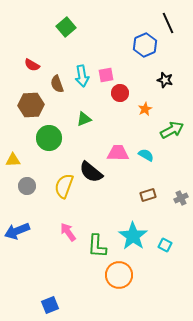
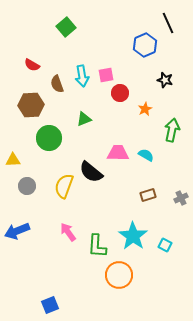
green arrow: rotated 50 degrees counterclockwise
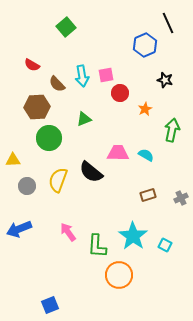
brown semicircle: rotated 24 degrees counterclockwise
brown hexagon: moved 6 px right, 2 px down
yellow semicircle: moved 6 px left, 6 px up
blue arrow: moved 2 px right, 2 px up
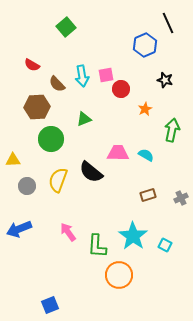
red circle: moved 1 px right, 4 px up
green circle: moved 2 px right, 1 px down
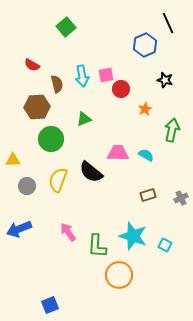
brown semicircle: rotated 150 degrees counterclockwise
cyan star: rotated 16 degrees counterclockwise
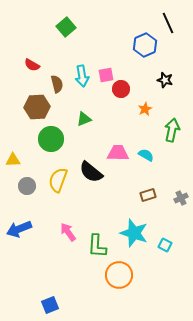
cyan star: moved 1 px right, 3 px up
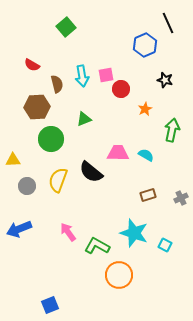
green L-shape: rotated 115 degrees clockwise
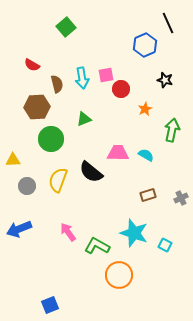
cyan arrow: moved 2 px down
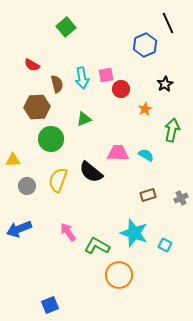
black star: moved 4 px down; rotated 28 degrees clockwise
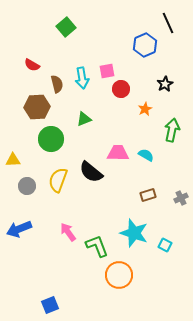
pink square: moved 1 px right, 4 px up
green L-shape: rotated 40 degrees clockwise
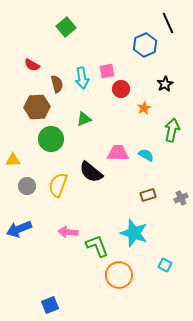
orange star: moved 1 px left, 1 px up
yellow semicircle: moved 5 px down
pink arrow: rotated 48 degrees counterclockwise
cyan square: moved 20 px down
